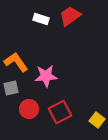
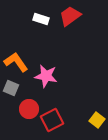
pink star: rotated 15 degrees clockwise
gray square: rotated 35 degrees clockwise
red square: moved 8 px left, 8 px down
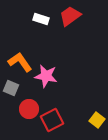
orange L-shape: moved 4 px right
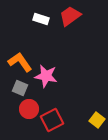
gray square: moved 9 px right
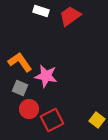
white rectangle: moved 8 px up
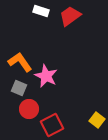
pink star: rotated 15 degrees clockwise
gray square: moved 1 px left
red square: moved 5 px down
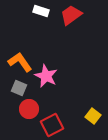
red trapezoid: moved 1 px right, 1 px up
yellow square: moved 4 px left, 4 px up
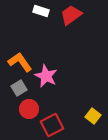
gray square: rotated 35 degrees clockwise
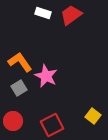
white rectangle: moved 2 px right, 2 px down
red circle: moved 16 px left, 12 px down
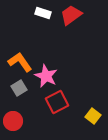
red square: moved 5 px right, 23 px up
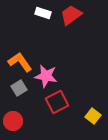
pink star: rotated 15 degrees counterclockwise
